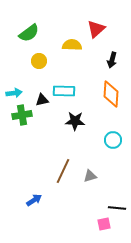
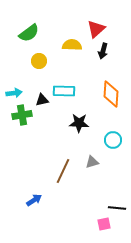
black arrow: moved 9 px left, 9 px up
black star: moved 4 px right, 2 px down
gray triangle: moved 2 px right, 14 px up
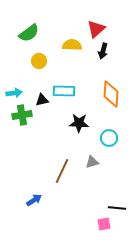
cyan circle: moved 4 px left, 2 px up
brown line: moved 1 px left
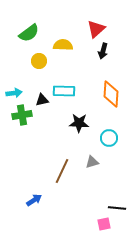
yellow semicircle: moved 9 px left
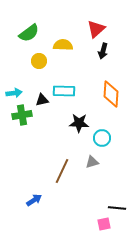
cyan circle: moved 7 px left
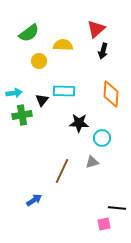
black triangle: rotated 40 degrees counterclockwise
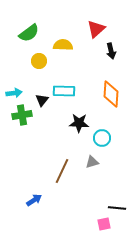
black arrow: moved 8 px right; rotated 28 degrees counterclockwise
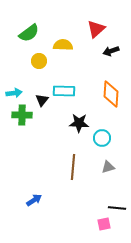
black arrow: rotated 84 degrees clockwise
green cross: rotated 12 degrees clockwise
gray triangle: moved 16 px right, 5 px down
brown line: moved 11 px right, 4 px up; rotated 20 degrees counterclockwise
